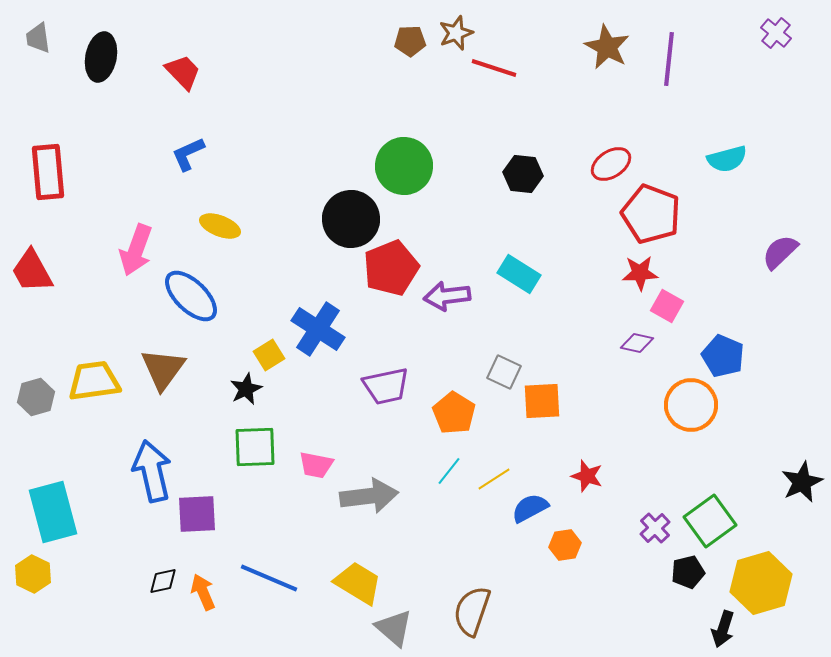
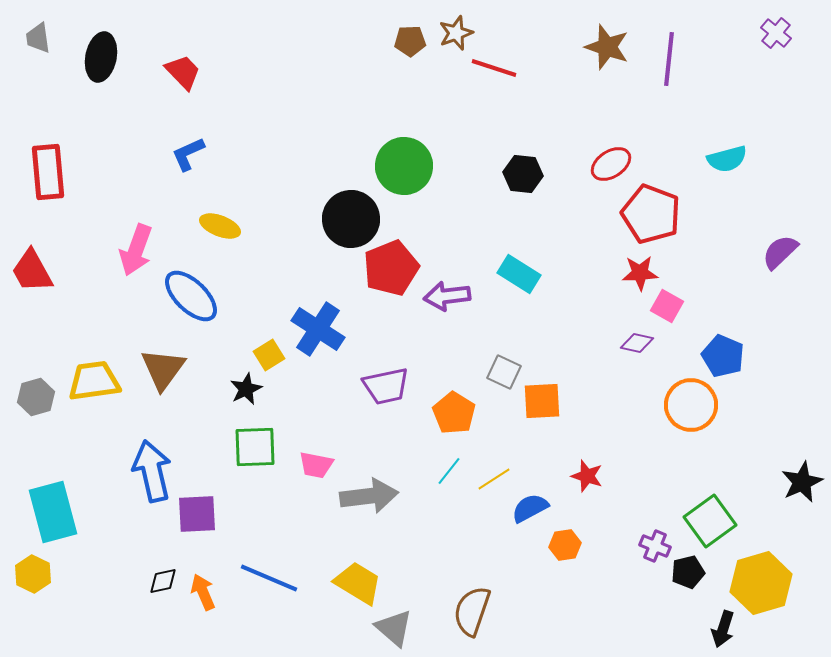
brown star at (607, 47): rotated 9 degrees counterclockwise
purple cross at (655, 528): moved 18 px down; rotated 24 degrees counterclockwise
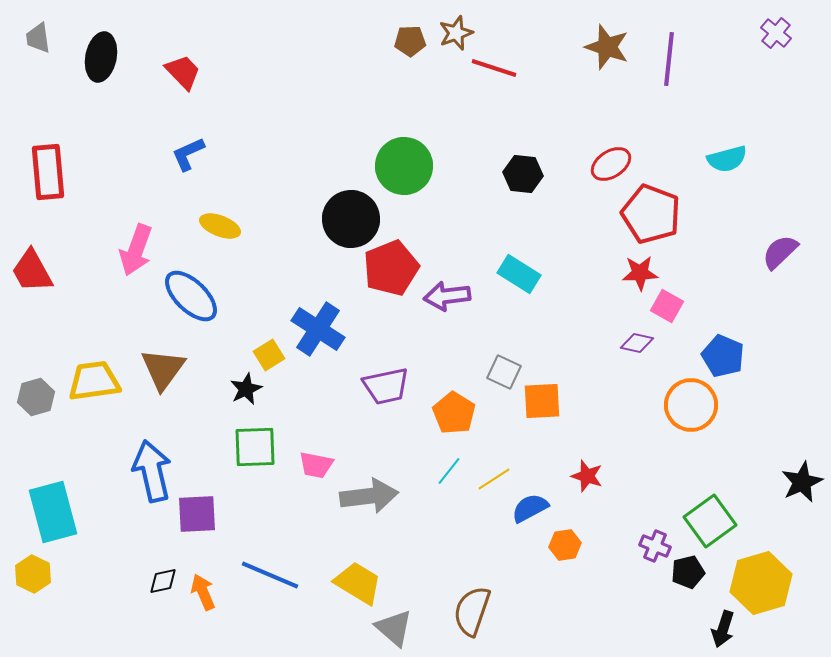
blue line at (269, 578): moved 1 px right, 3 px up
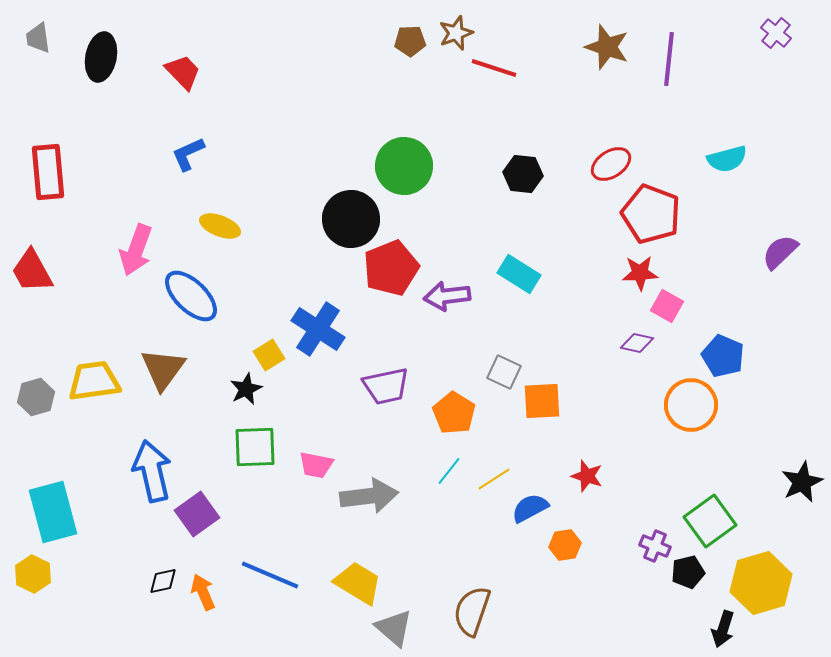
purple square at (197, 514): rotated 33 degrees counterclockwise
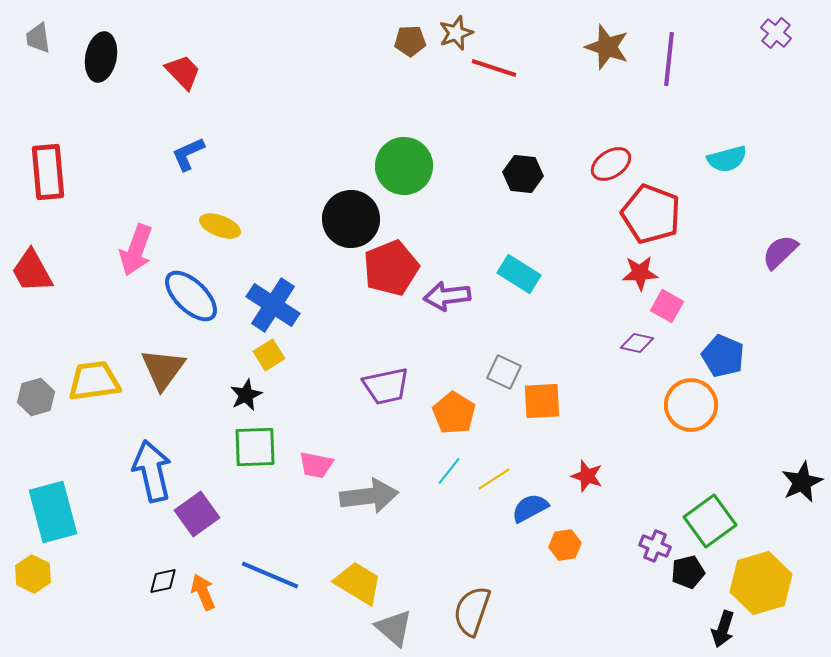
blue cross at (318, 329): moved 45 px left, 24 px up
black star at (246, 389): moved 6 px down
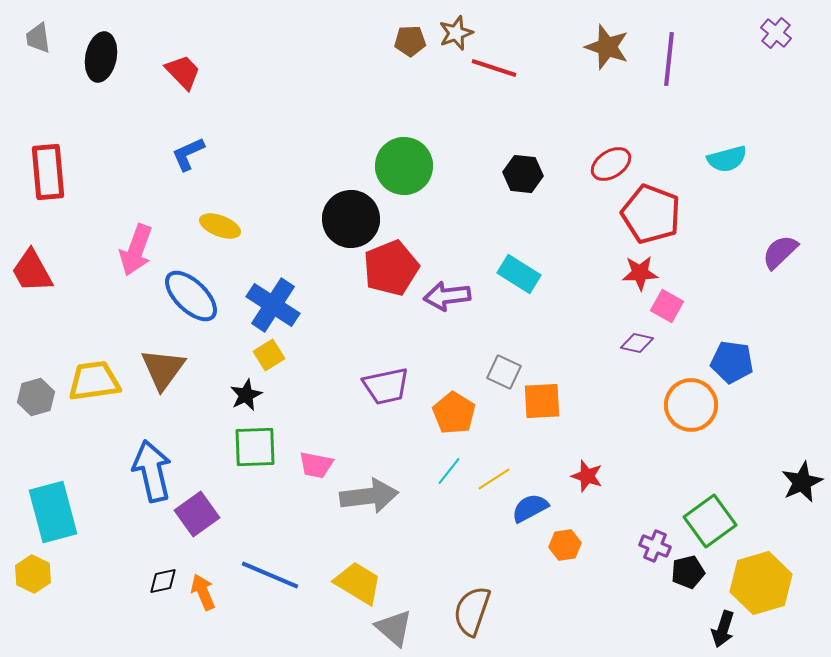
blue pentagon at (723, 356): moved 9 px right, 6 px down; rotated 15 degrees counterclockwise
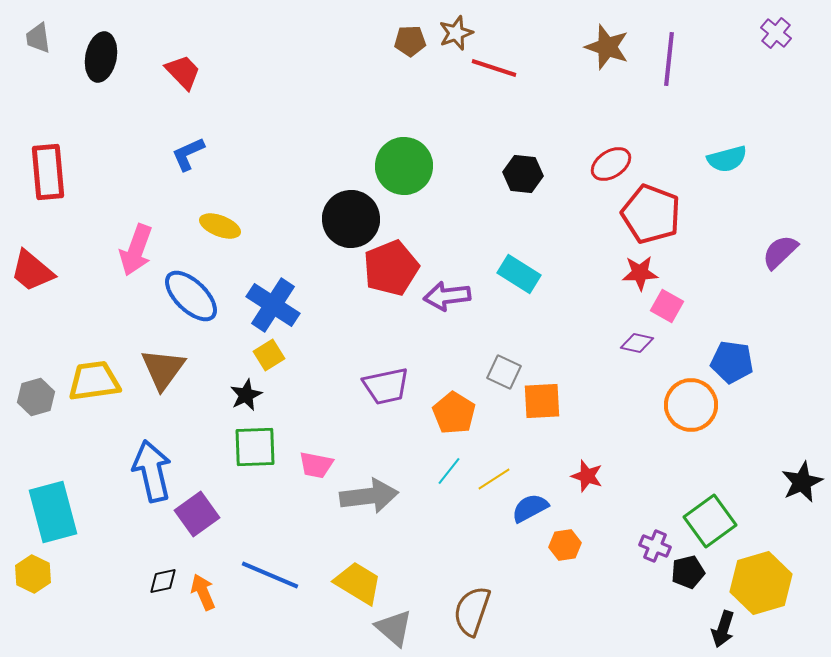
red trapezoid at (32, 271): rotated 21 degrees counterclockwise
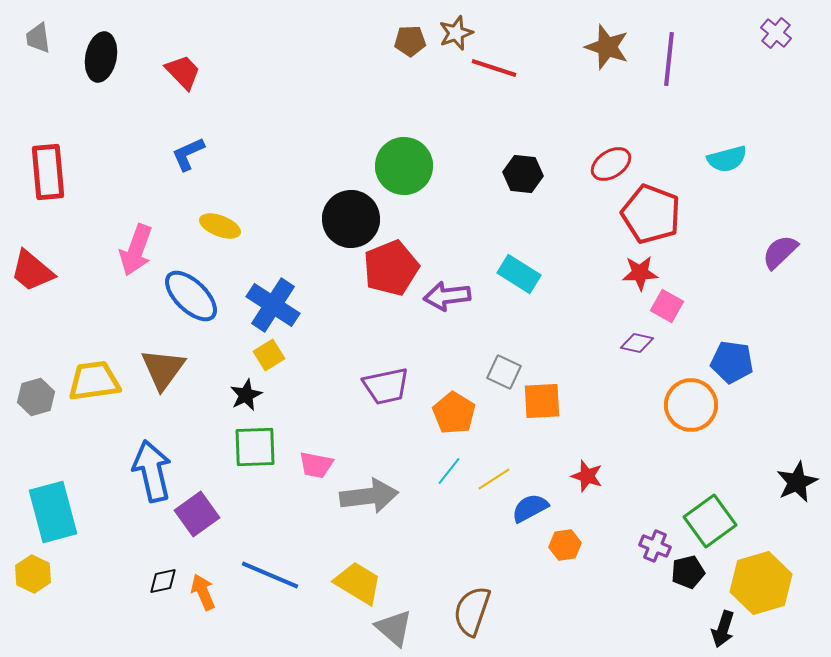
black star at (802, 482): moved 5 px left
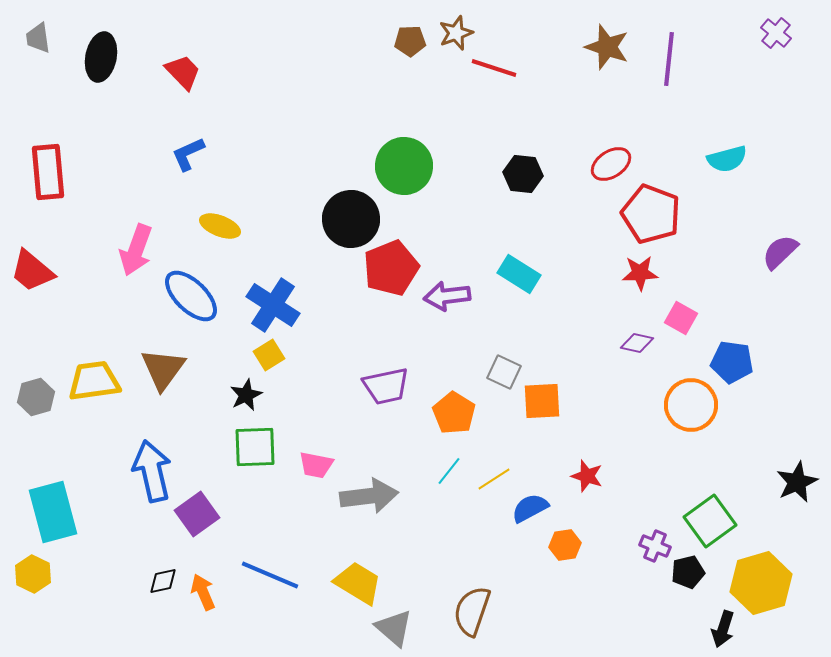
pink square at (667, 306): moved 14 px right, 12 px down
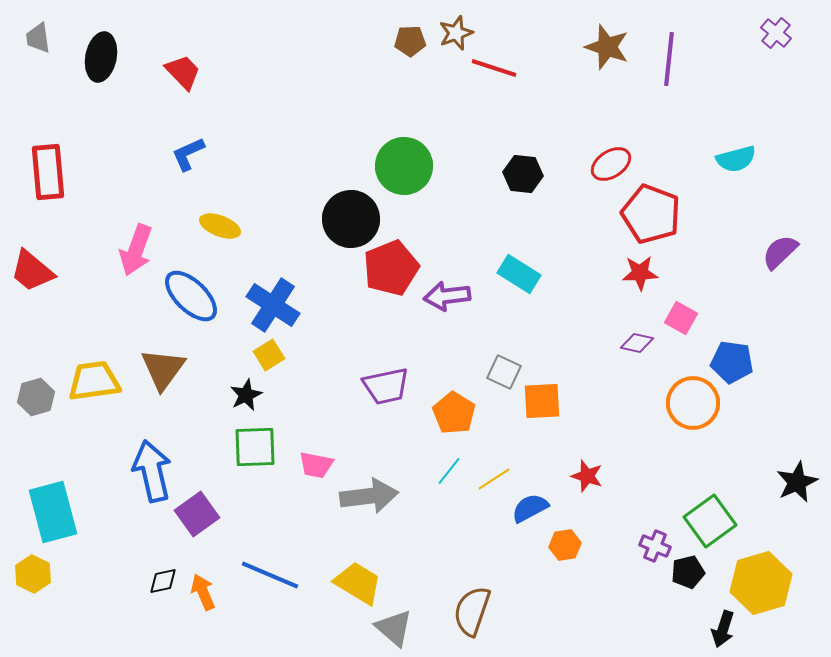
cyan semicircle at (727, 159): moved 9 px right
orange circle at (691, 405): moved 2 px right, 2 px up
